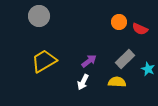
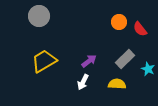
red semicircle: rotated 28 degrees clockwise
yellow semicircle: moved 2 px down
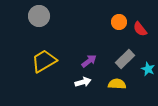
white arrow: rotated 133 degrees counterclockwise
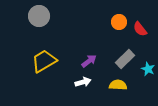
yellow semicircle: moved 1 px right, 1 px down
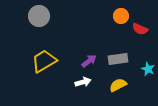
orange circle: moved 2 px right, 6 px up
red semicircle: rotated 28 degrees counterclockwise
gray rectangle: moved 7 px left; rotated 36 degrees clockwise
yellow semicircle: rotated 30 degrees counterclockwise
